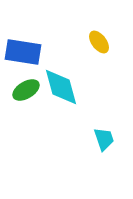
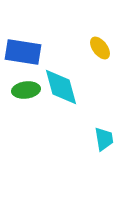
yellow ellipse: moved 1 px right, 6 px down
green ellipse: rotated 24 degrees clockwise
cyan trapezoid: rotated 10 degrees clockwise
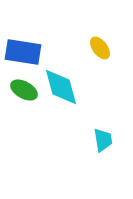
green ellipse: moved 2 px left; rotated 36 degrees clockwise
cyan trapezoid: moved 1 px left, 1 px down
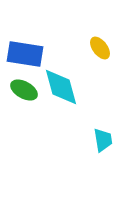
blue rectangle: moved 2 px right, 2 px down
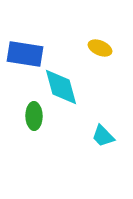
yellow ellipse: rotated 30 degrees counterclockwise
green ellipse: moved 10 px right, 26 px down; rotated 60 degrees clockwise
cyan trapezoid: moved 4 px up; rotated 145 degrees clockwise
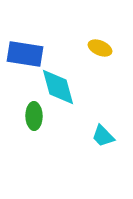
cyan diamond: moved 3 px left
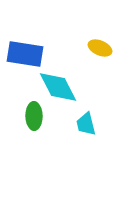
cyan diamond: rotated 12 degrees counterclockwise
cyan trapezoid: moved 17 px left, 12 px up; rotated 30 degrees clockwise
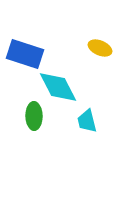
blue rectangle: rotated 9 degrees clockwise
cyan trapezoid: moved 1 px right, 3 px up
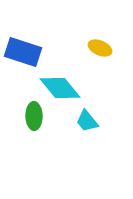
blue rectangle: moved 2 px left, 2 px up
cyan diamond: moved 2 px right, 1 px down; rotated 12 degrees counterclockwise
cyan trapezoid: rotated 25 degrees counterclockwise
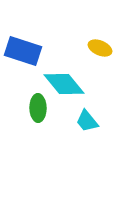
blue rectangle: moved 1 px up
cyan diamond: moved 4 px right, 4 px up
green ellipse: moved 4 px right, 8 px up
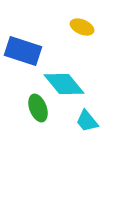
yellow ellipse: moved 18 px left, 21 px up
green ellipse: rotated 20 degrees counterclockwise
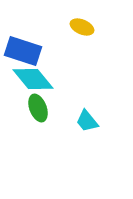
cyan diamond: moved 31 px left, 5 px up
